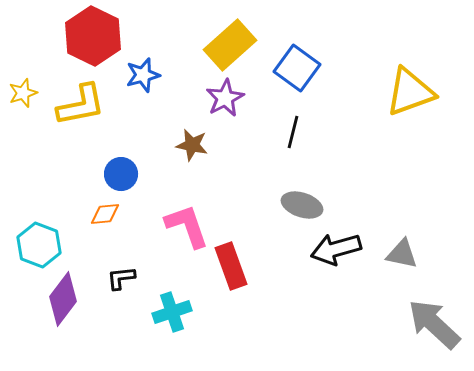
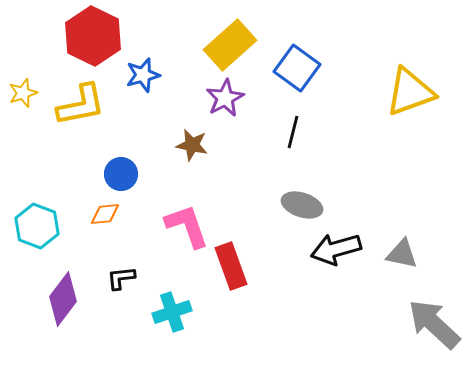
cyan hexagon: moved 2 px left, 19 px up
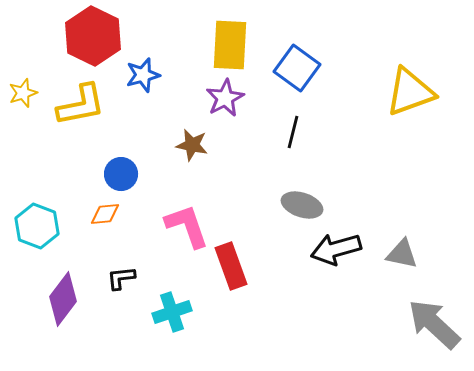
yellow rectangle: rotated 45 degrees counterclockwise
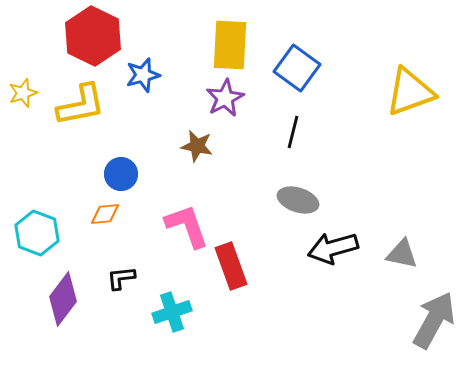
brown star: moved 5 px right, 1 px down
gray ellipse: moved 4 px left, 5 px up
cyan hexagon: moved 7 px down
black arrow: moved 3 px left, 1 px up
gray arrow: moved 4 px up; rotated 76 degrees clockwise
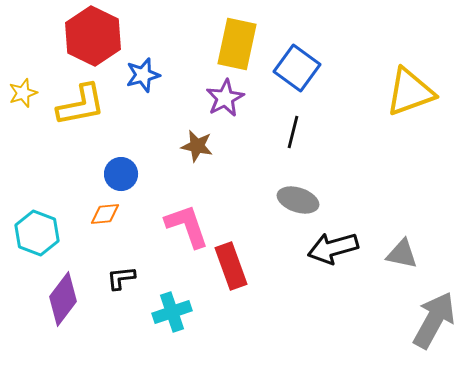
yellow rectangle: moved 7 px right, 1 px up; rotated 9 degrees clockwise
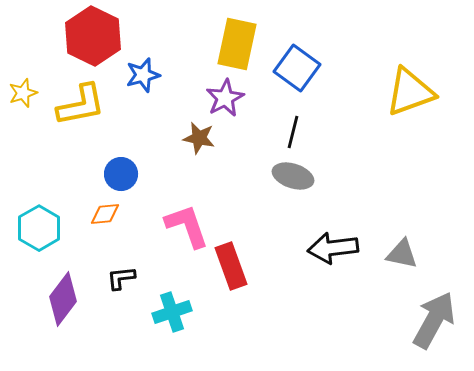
brown star: moved 2 px right, 8 px up
gray ellipse: moved 5 px left, 24 px up
cyan hexagon: moved 2 px right, 5 px up; rotated 9 degrees clockwise
black arrow: rotated 9 degrees clockwise
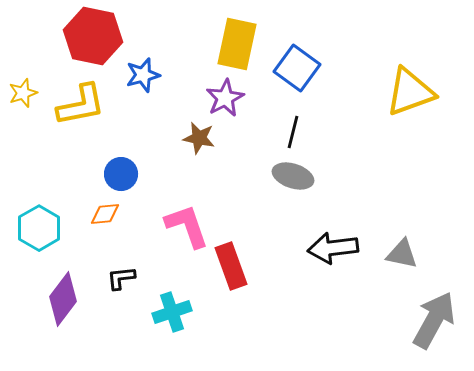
red hexagon: rotated 14 degrees counterclockwise
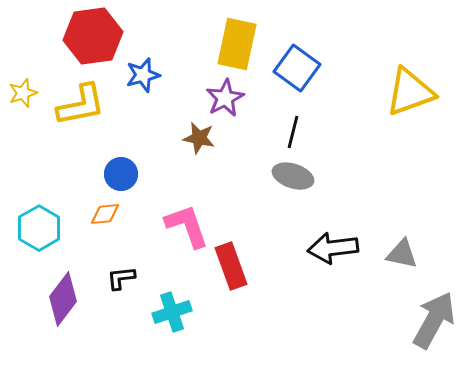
red hexagon: rotated 20 degrees counterclockwise
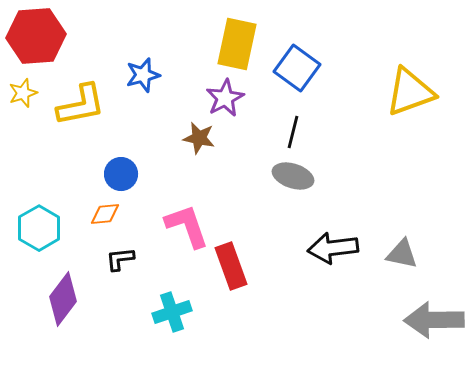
red hexagon: moved 57 px left; rotated 4 degrees clockwise
black L-shape: moved 1 px left, 19 px up
gray arrow: rotated 120 degrees counterclockwise
